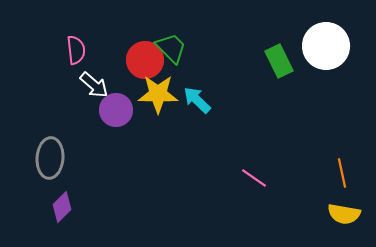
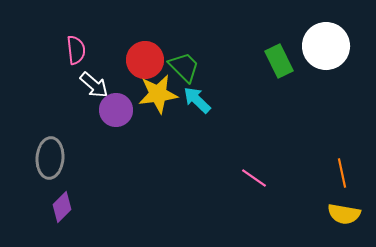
green trapezoid: moved 13 px right, 19 px down
yellow star: rotated 9 degrees counterclockwise
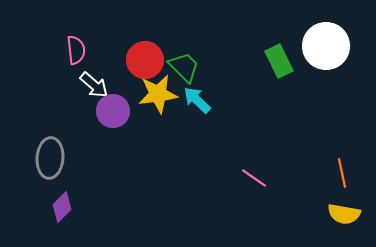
purple circle: moved 3 px left, 1 px down
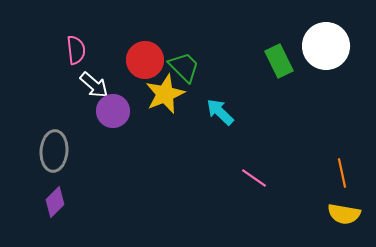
yellow star: moved 7 px right; rotated 15 degrees counterclockwise
cyan arrow: moved 23 px right, 12 px down
gray ellipse: moved 4 px right, 7 px up
purple diamond: moved 7 px left, 5 px up
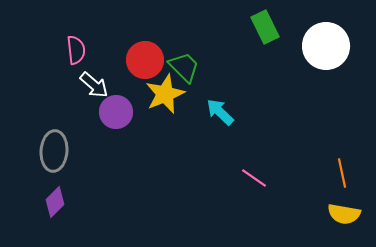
green rectangle: moved 14 px left, 34 px up
purple circle: moved 3 px right, 1 px down
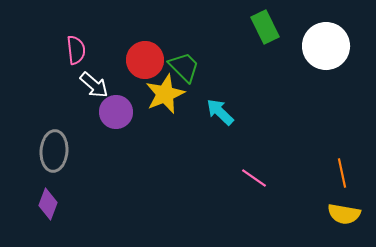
purple diamond: moved 7 px left, 2 px down; rotated 24 degrees counterclockwise
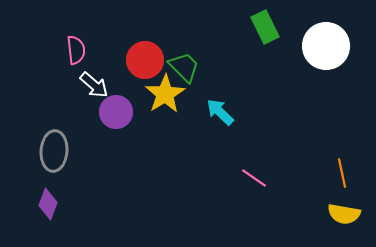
yellow star: rotated 9 degrees counterclockwise
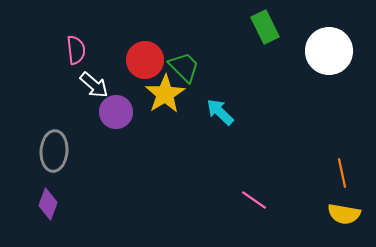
white circle: moved 3 px right, 5 px down
pink line: moved 22 px down
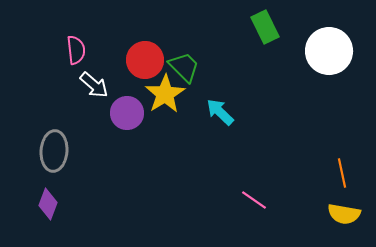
purple circle: moved 11 px right, 1 px down
